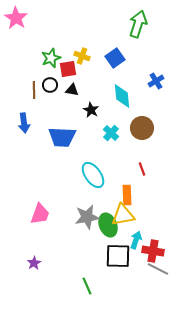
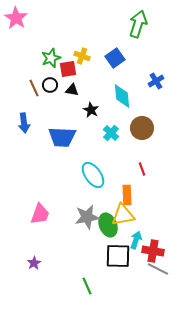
brown line: moved 2 px up; rotated 24 degrees counterclockwise
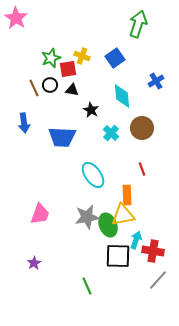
gray line: moved 11 px down; rotated 75 degrees counterclockwise
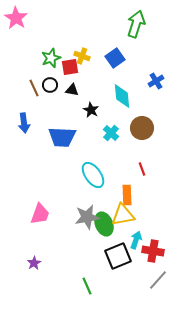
green arrow: moved 2 px left
red square: moved 2 px right, 2 px up
green ellipse: moved 4 px left, 1 px up
black square: rotated 24 degrees counterclockwise
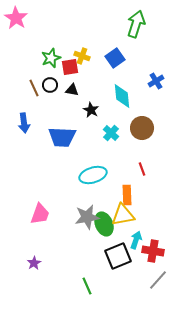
cyan ellipse: rotated 72 degrees counterclockwise
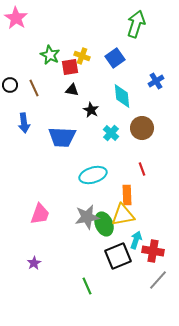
green star: moved 1 px left, 3 px up; rotated 24 degrees counterclockwise
black circle: moved 40 px left
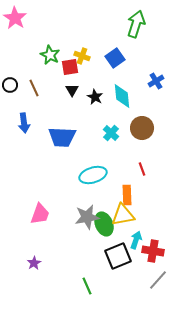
pink star: moved 1 px left
black triangle: rotated 48 degrees clockwise
black star: moved 4 px right, 13 px up
